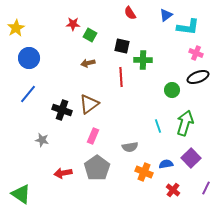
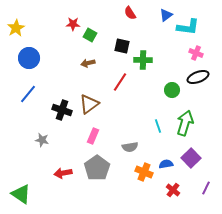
red line: moved 1 px left, 5 px down; rotated 36 degrees clockwise
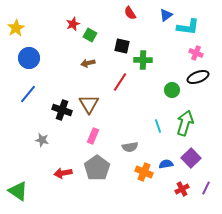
red star: rotated 24 degrees counterclockwise
brown triangle: rotated 25 degrees counterclockwise
red cross: moved 9 px right, 1 px up; rotated 24 degrees clockwise
green triangle: moved 3 px left, 3 px up
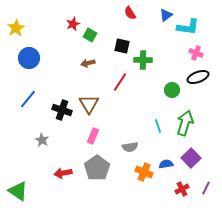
blue line: moved 5 px down
gray star: rotated 16 degrees clockwise
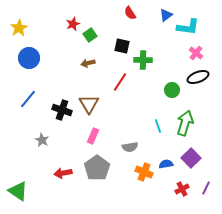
yellow star: moved 3 px right
green square: rotated 24 degrees clockwise
pink cross: rotated 16 degrees clockwise
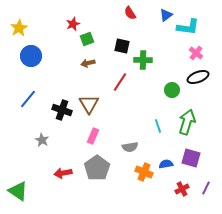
green square: moved 3 px left, 4 px down; rotated 16 degrees clockwise
blue circle: moved 2 px right, 2 px up
green arrow: moved 2 px right, 1 px up
purple square: rotated 30 degrees counterclockwise
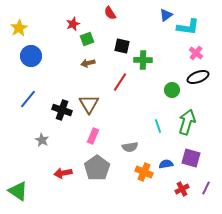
red semicircle: moved 20 px left
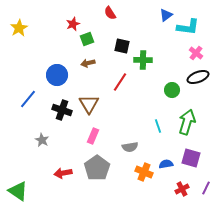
blue circle: moved 26 px right, 19 px down
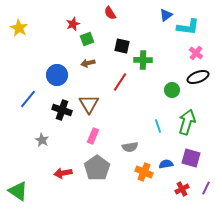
yellow star: rotated 12 degrees counterclockwise
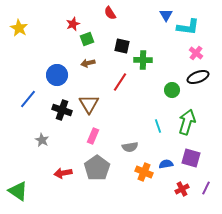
blue triangle: rotated 24 degrees counterclockwise
